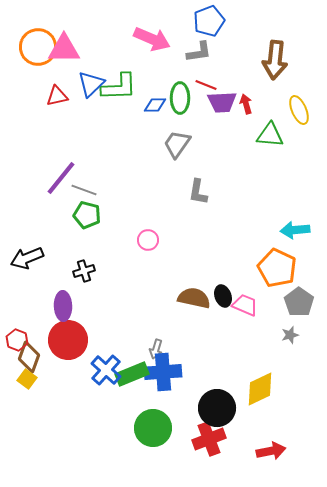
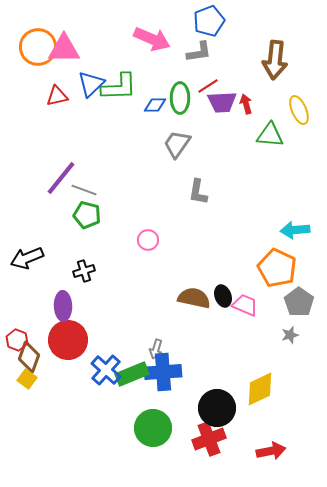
red line at (206, 85): moved 2 px right, 1 px down; rotated 55 degrees counterclockwise
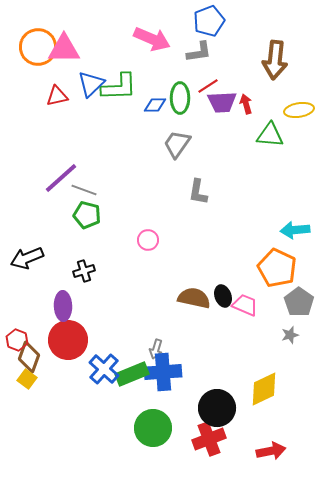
yellow ellipse at (299, 110): rotated 76 degrees counterclockwise
purple line at (61, 178): rotated 9 degrees clockwise
blue cross at (106, 370): moved 2 px left, 1 px up
yellow diamond at (260, 389): moved 4 px right
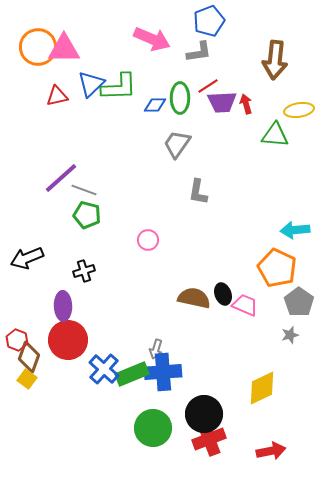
green triangle at (270, 135): moved 5 px right
black ellipse at (223, 296): moved 2 px up
yellow diamond at (264, 389): moved 2 px left, 1 px up
black circle at (217, 408): moved 13 px left, 6 px down
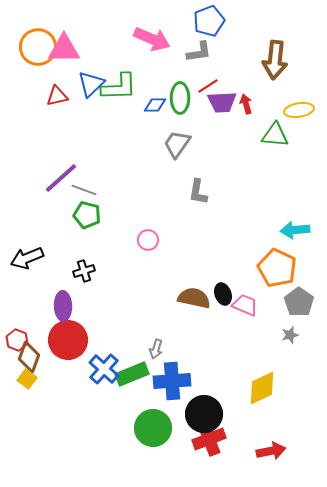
blue cross at (163, 372): moved 9 px right, 9 px down
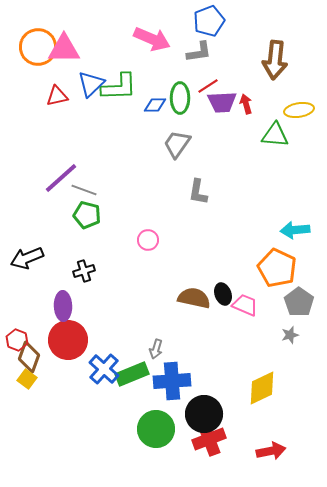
green circle at (153, 428): moved 3 px right, 1 px down
